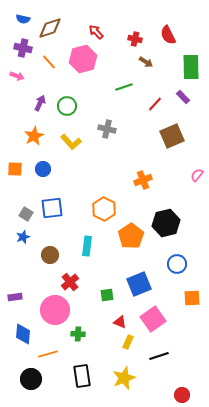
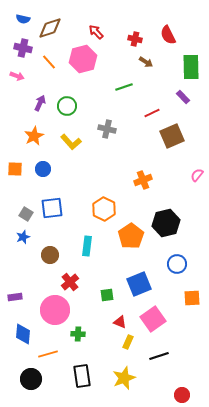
red line at (155, 104): moved 3 px left, 9 px down; rotated 21 degrees clockwise
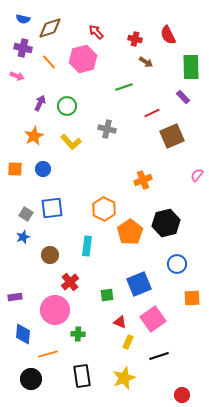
orange pentagon at (131, 236): moved 1 px left, 4 px up
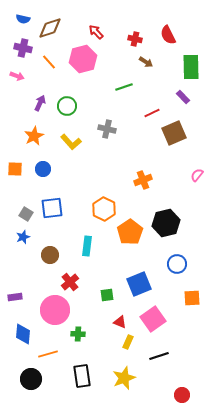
brown square at (172, 136): moved 2 px right, 3 px up
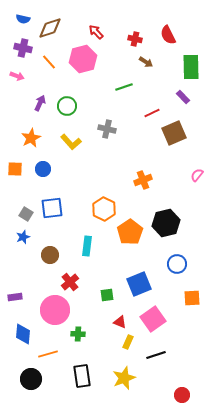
orange star at (34, 136): moved 3 px left, 2 px down
black line at (159, 356): moved 3 px left, 1 px up
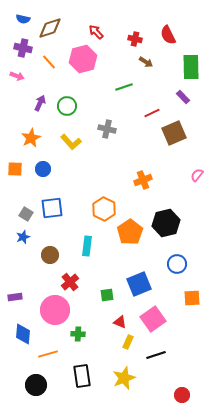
black circle at (31, 379): moved 5 px right, 6 px down
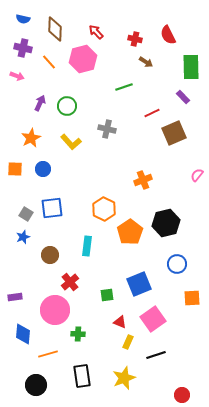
brown diamond at (50, 28): moved 5 px right, 1 px down; rotated 70 degrees counterclockwise
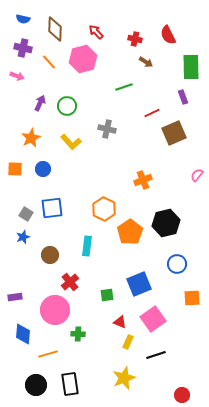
purple rectangle at (183, 97): rotated 24 degrees clockwise
black rectangle at (82, 376): moved 12 px left, 8 px down
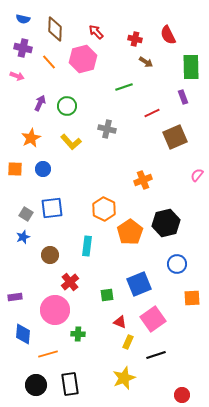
brown square at (174, 133): moved 1 px right, 4 px down
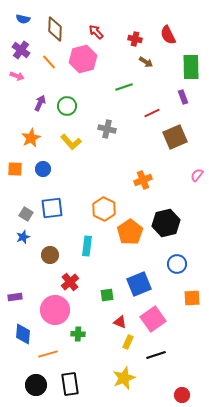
purple cross at (23, 48): moved 2 px left, 2 px down; rotated 24 degrees clockwise
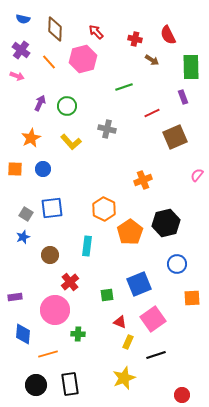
brown arrow at (146, 62): moved 6 px right, 2 px up
